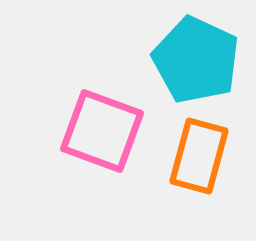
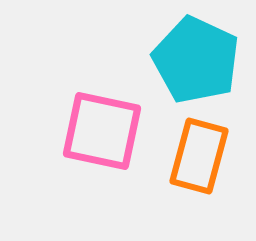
pink square: rotated 8 degrees counterclockwise
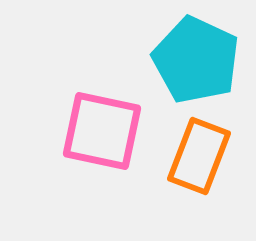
orange rectangle: rotated 6 degrees clockwise
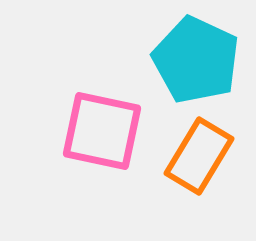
orange rectangle: rotated 10 degrees clockwise
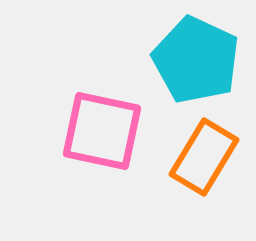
orange rectangle: moved 5 px right, 1 px down
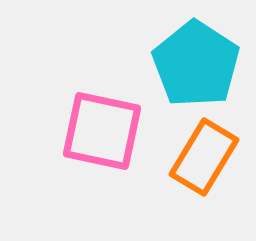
cyan pentagon: moved 4 px down; rotated 8 degrees clockwise
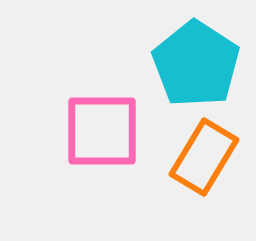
pink square: rotated 12 degrees counterclockwise
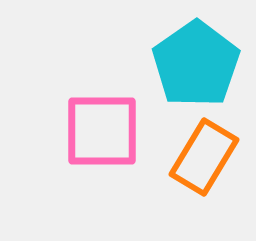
cyan pentagon: rotated 4 degrees clockwise
